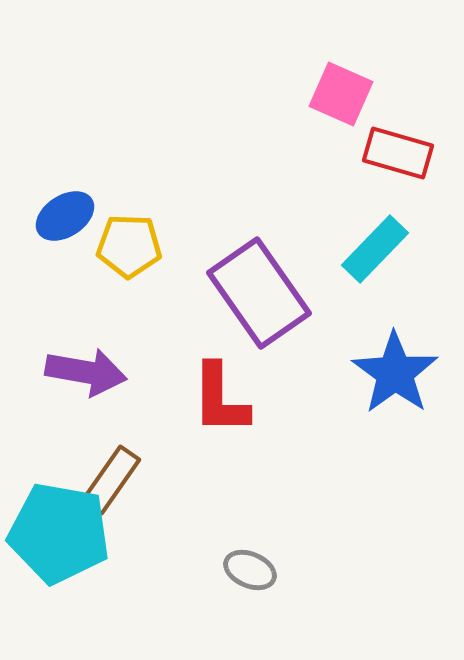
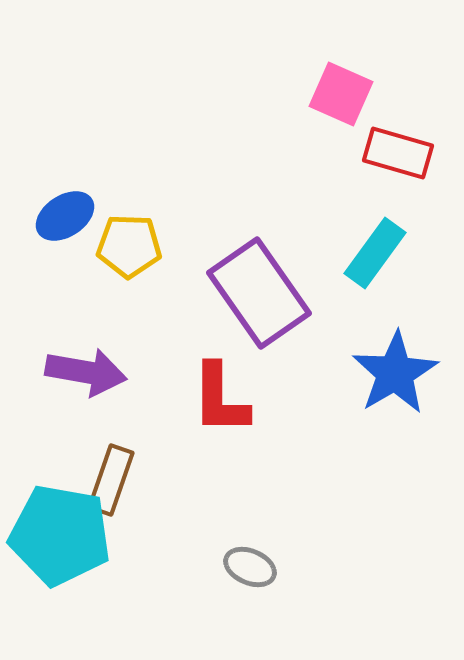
cyan rectangle: moved 4 px down; rotated 8 degrees counterclockwise
blue star: rotated 6 degrees clockwise
brown rectangle: rotated 16 degrees counterclockwise
cyan pentagon: moved 1 px right, 2 px down
gray ellipse: moved 3 px up
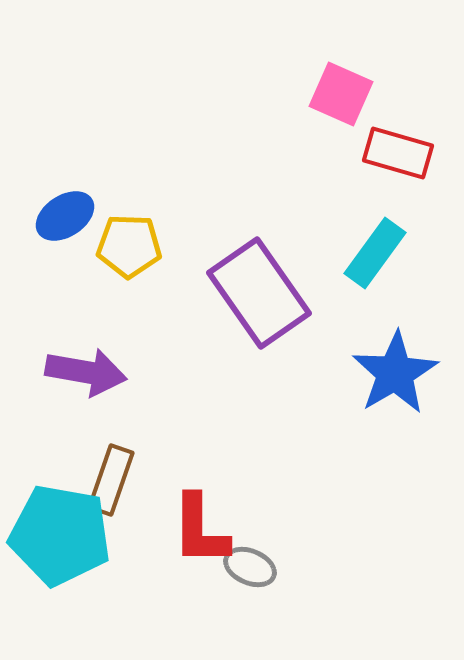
red L-shape: moved 20 px left, 131 px down
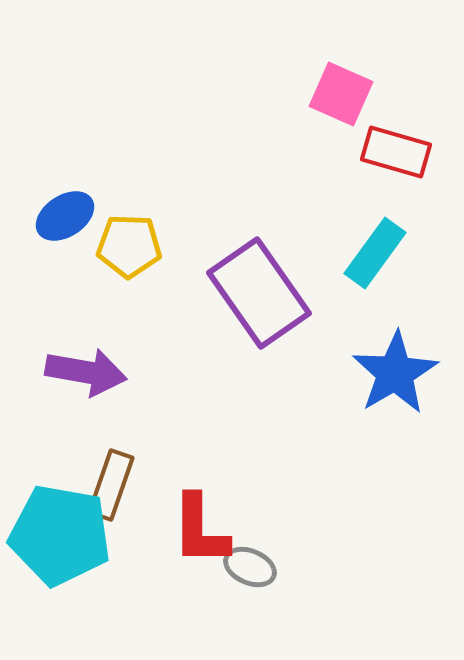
red rectangle: moved 2 px left, 1 px up
brown rectangle: moved 5 px down
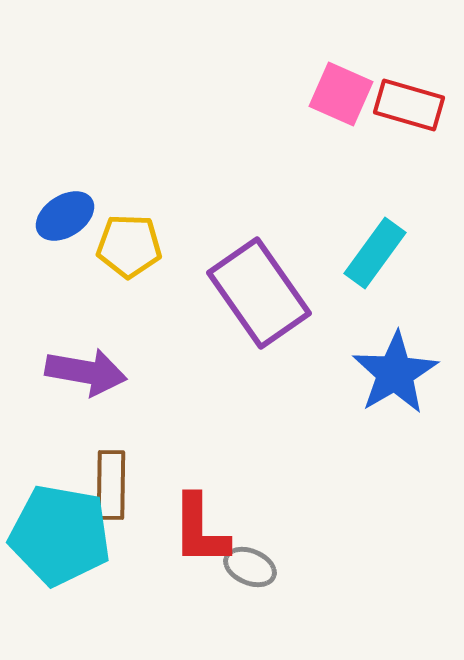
red rectangle: moved 13 px right, 47 px up
brown rectangle: rotated 18 degrees counterclockwise
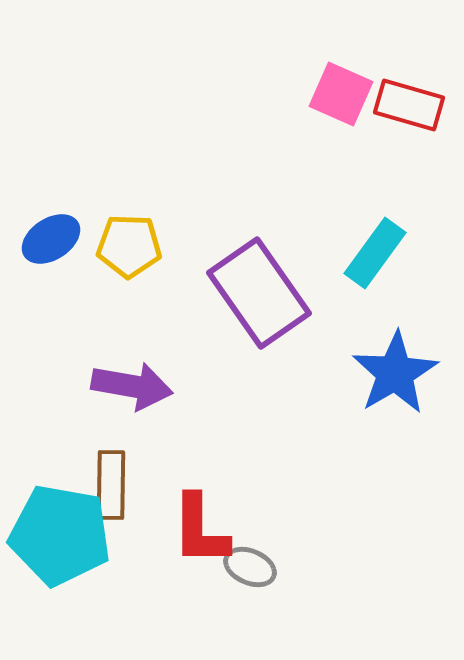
blue ellipse: moved 14 px left, 23 px down
purple arrow: moved 46 px right, 14 px down
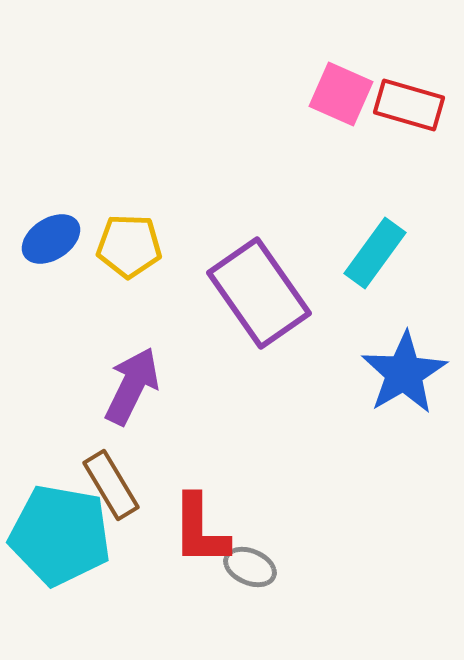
blue star: moved 9 px right
purple arrow: rotated 74 degrees counterclockwise
brown rectangle: rotated 32 degrees counterclockwise
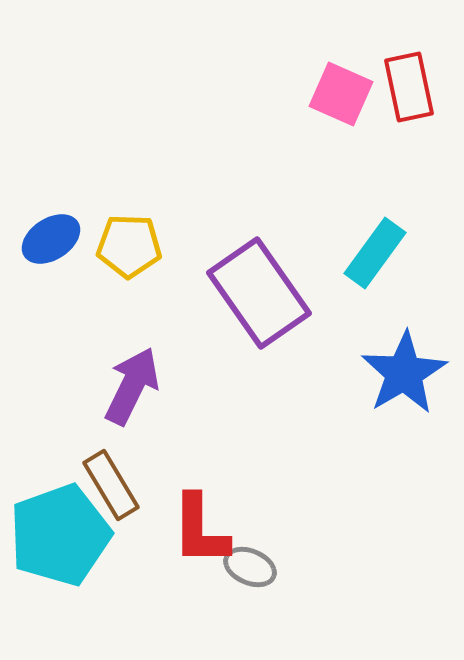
red rectangle: moved 18 px up; rotated 62 degrees clockwise
cyan pentagon: rotated 30 degrees counterclockwise
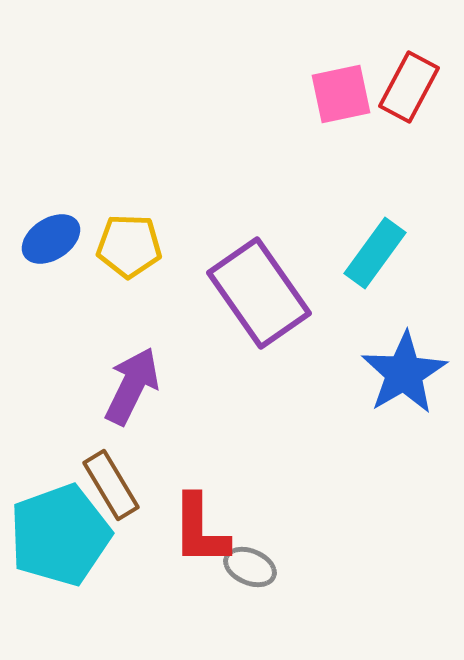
red rectangle: rotated 40 degrees clockwise
pink square: rotated 36 degrees counterclockwise
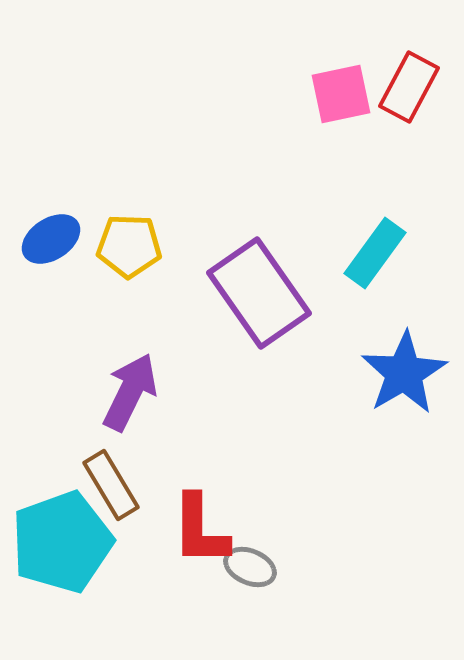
purple arrow: moved 2 px left, 6 px down
cyan pentagon: moved 2 px right, 7 px down
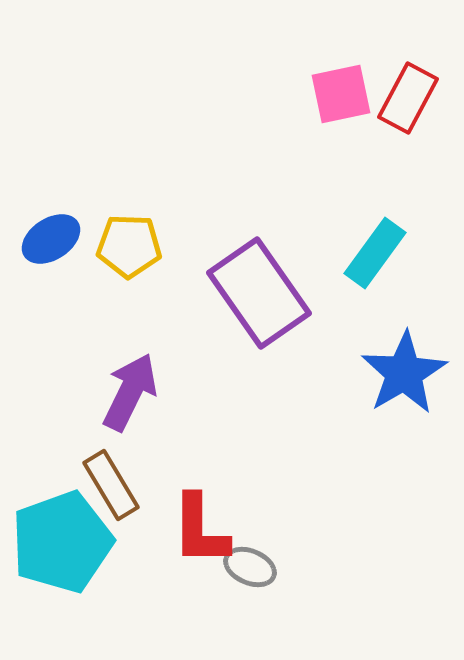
red rectangle: moved 1 px left, 11 px down
